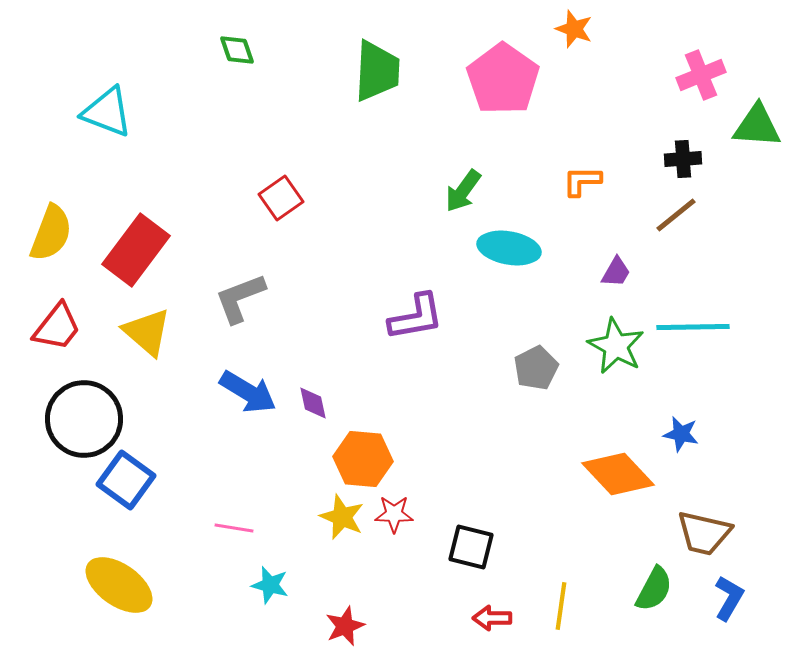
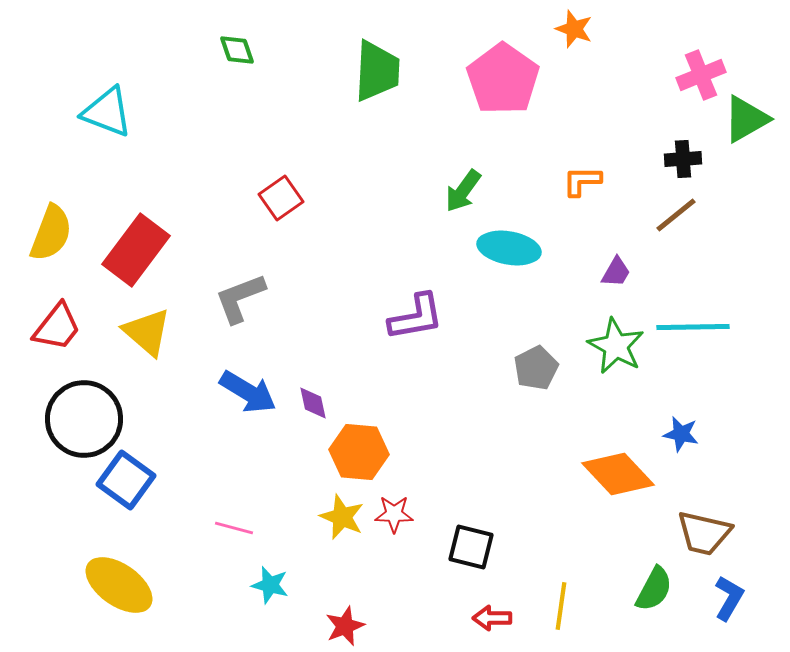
green triangle at (757, 126): moved 11 px left, 7 px up; rotated 34 degrees counterclockwise
orange hexagon at (363, 459): moved 4 px left, 7 px up
pink line at (234, 528): rotated 6 degrees clockwise
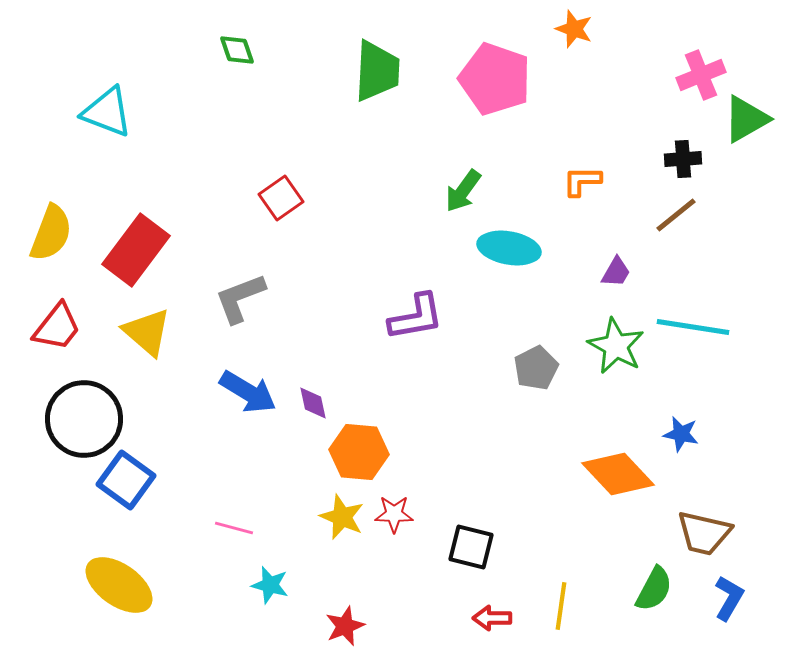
pink pentagon at (503, 79): moved 8 px left; rotated 16 degrees counterclockwise
cyan line at (693, 327): rotated 10 degrees clockwise
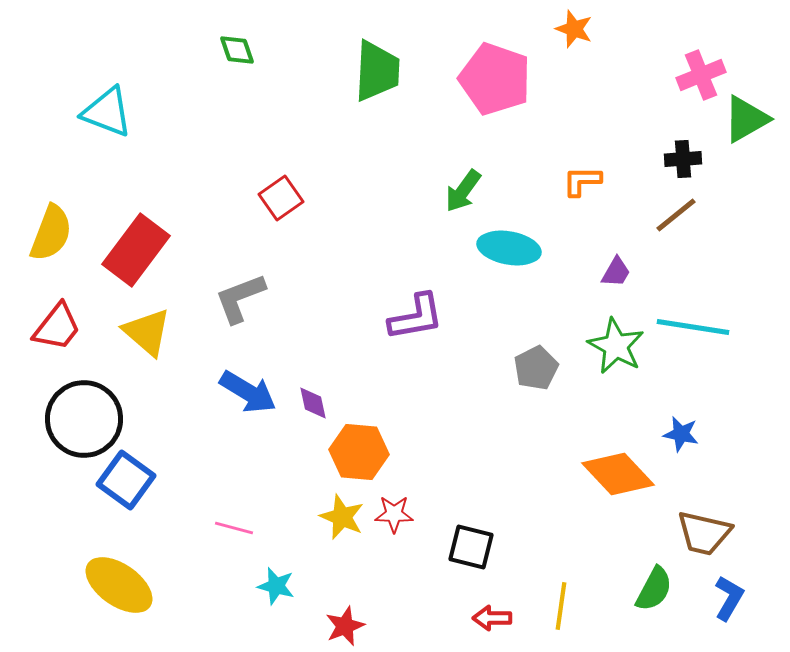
cyan star at (270, 585): moved 6 px right, 1 px down
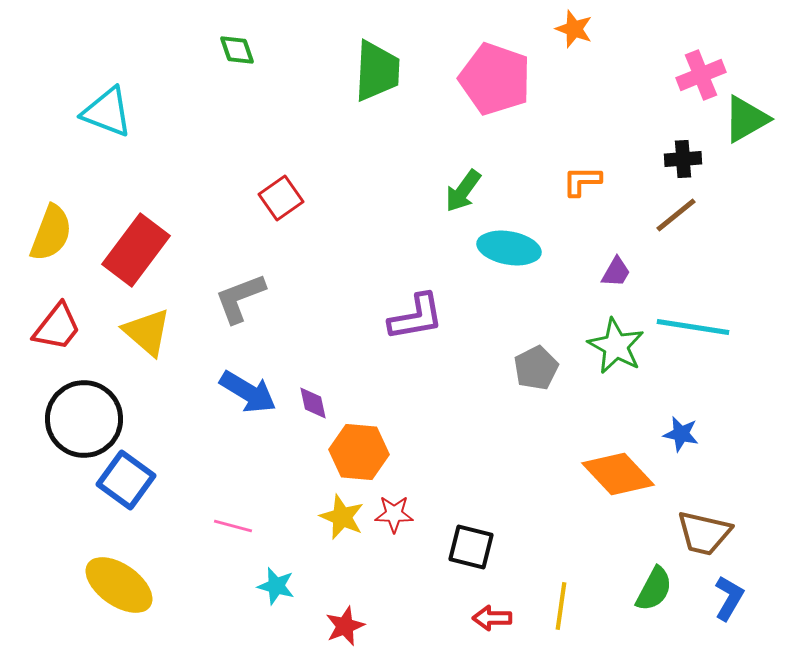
pink line at (234, 528): moved 1 px left, 2 px up
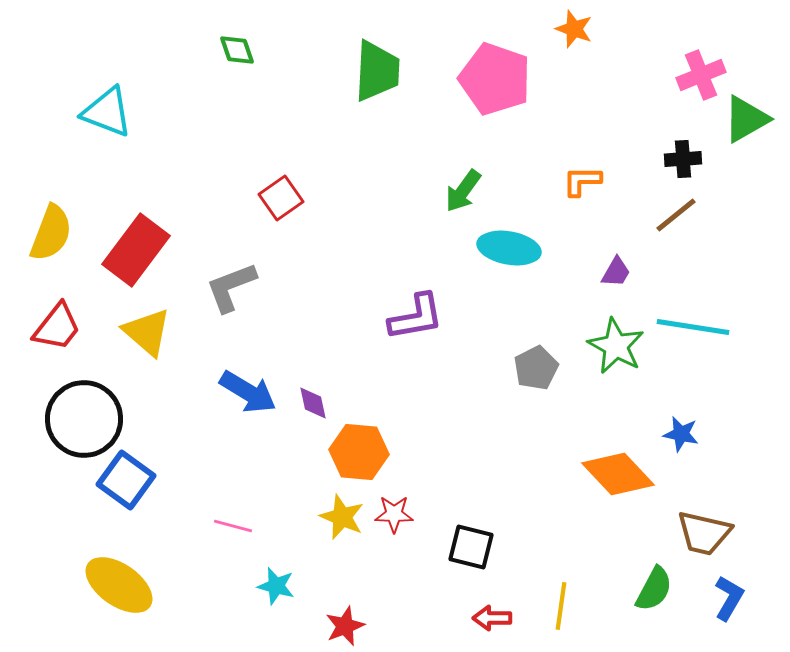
gray L-shape at (240, 298): moved 9 px left, 11 px up
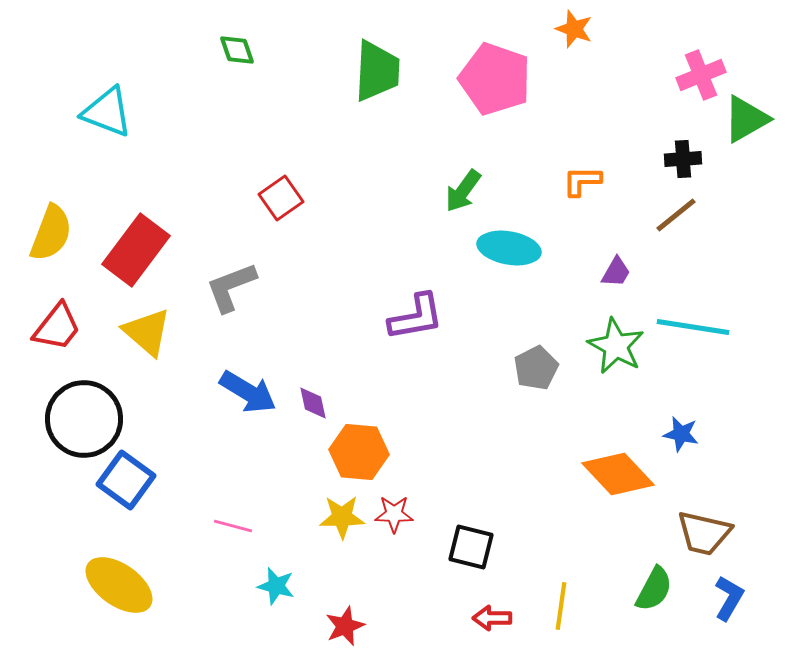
yellow star at (342, 517): rotated 24 degrees counterclockwise
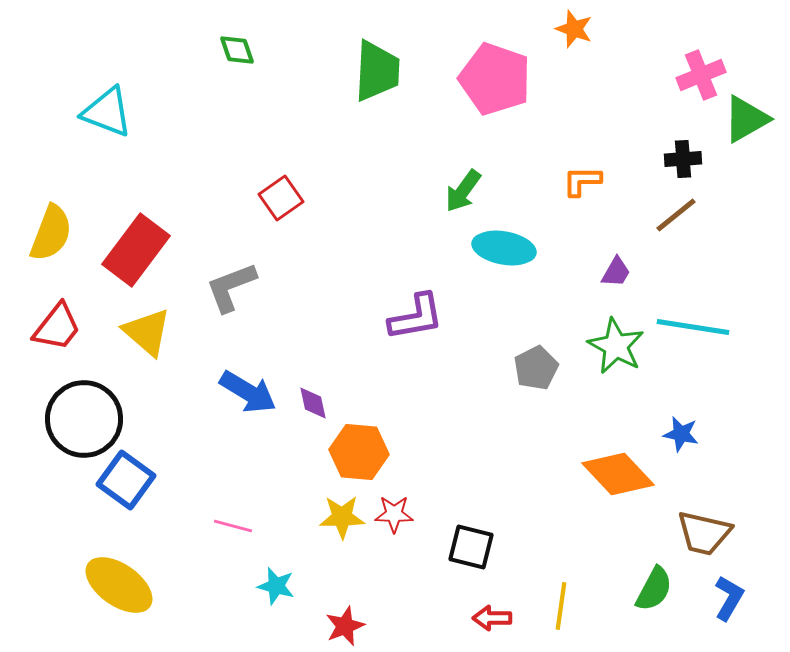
cyan ellipse at (509, 248): moved 5 px left
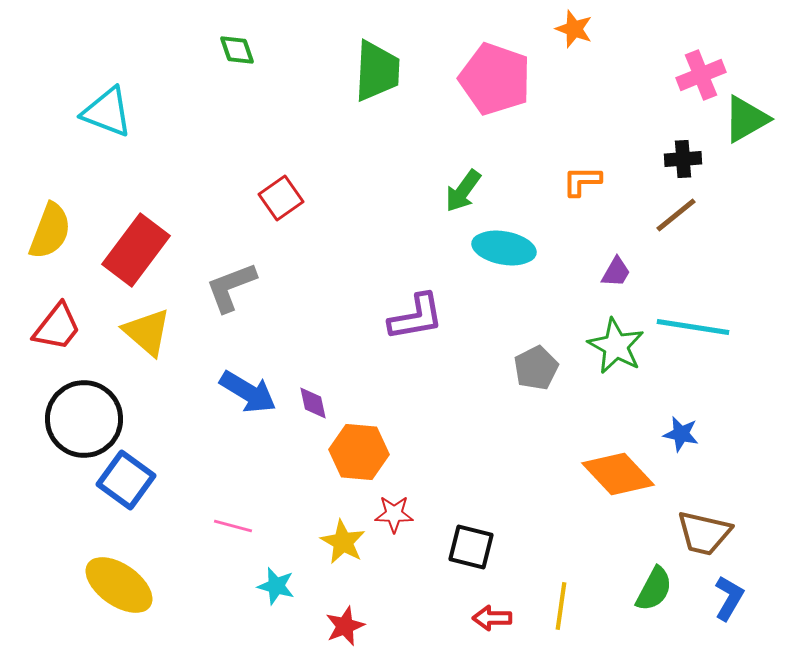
yellow semicircle at (51, 233): moved 1 px left, 2 px up
yellow star at (342, 517): moved 1 px right, 25 px down; rotated 30 degrees clockwise
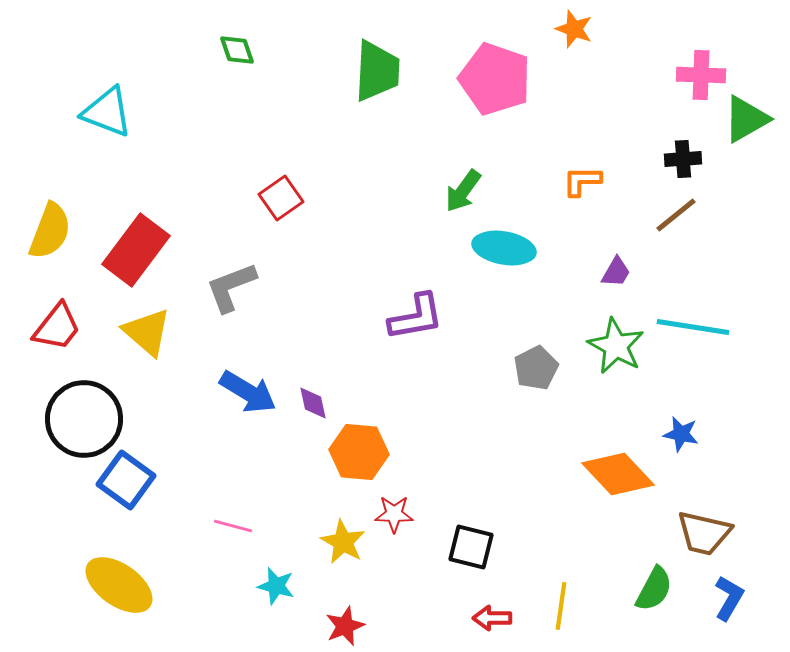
pink cross at (701, 75): rotated 24 degrees clockwise
